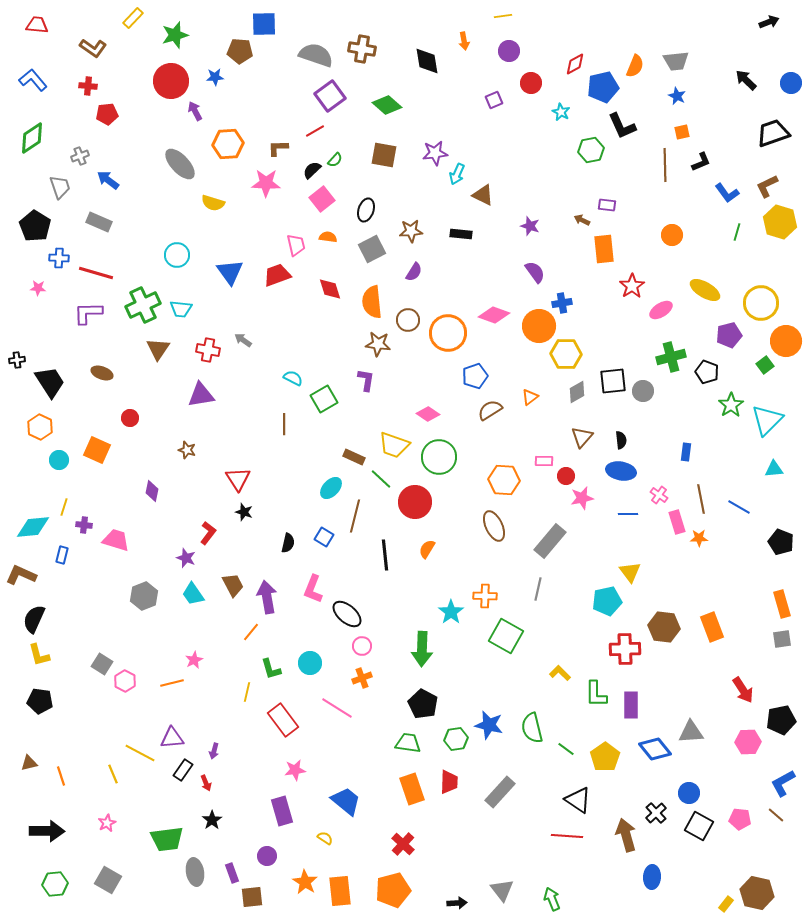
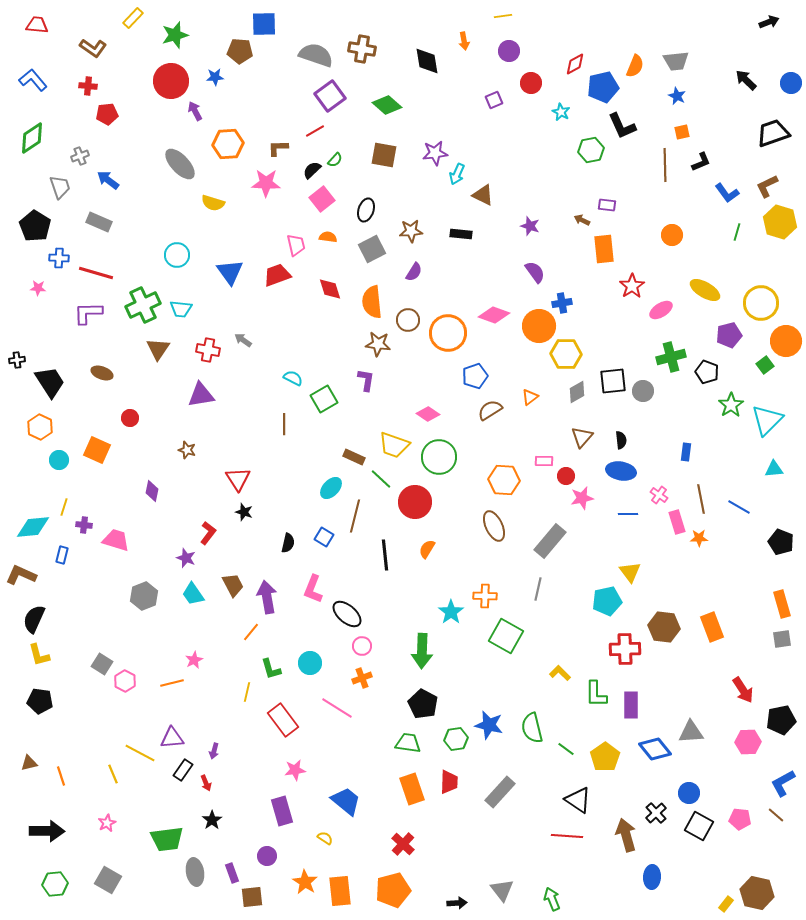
green arrow at (422, 649): moved 2 px down
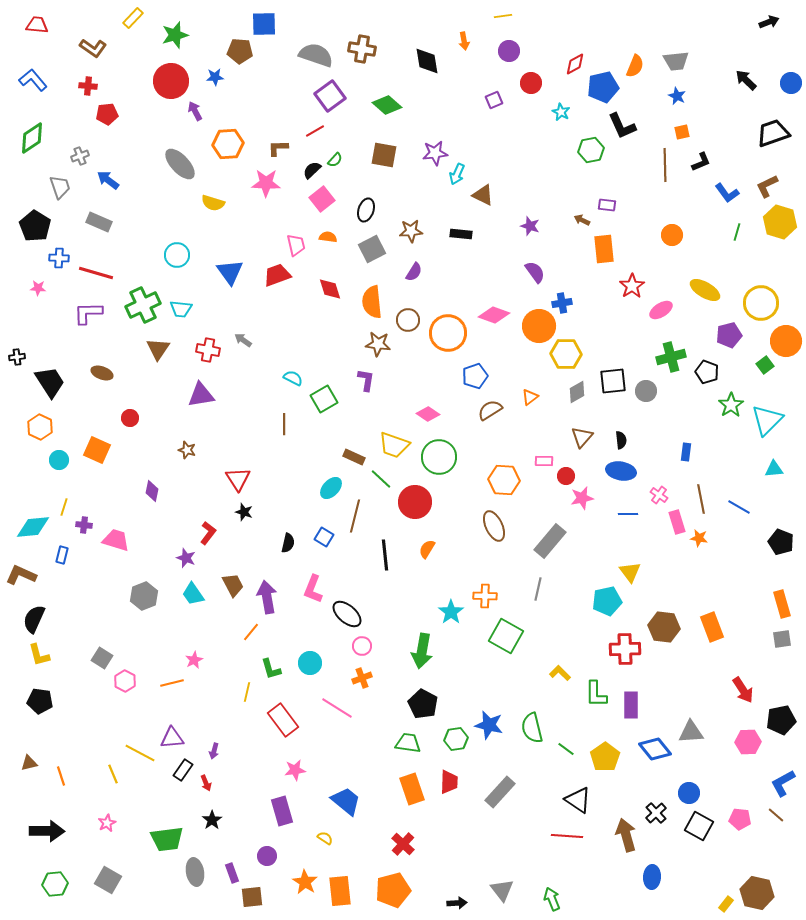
black cross at (17, 360): moved 3 px up
gray circle at (643, 391): moved 3 px right
orange star at (699, 538): rotated 12 degrees clockwise
green arrow at (422, 651): rotated 8 degrees clockwise
gray square at (102, 664): moved 6 px up
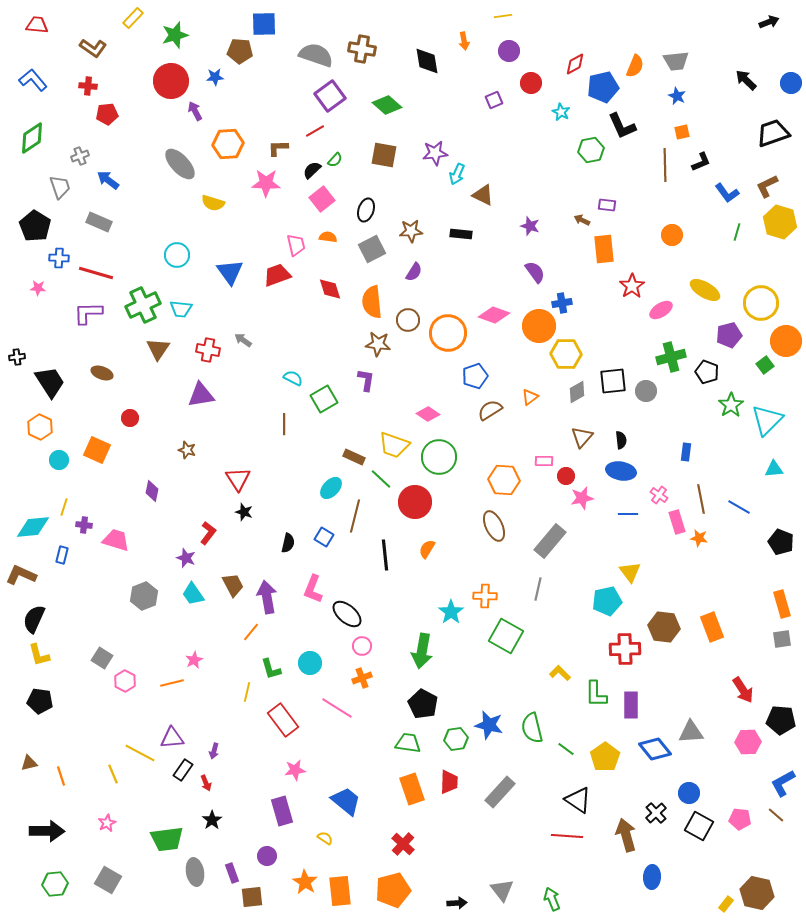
black pentagon at (781, 720): rotated 16 degrees clockwise
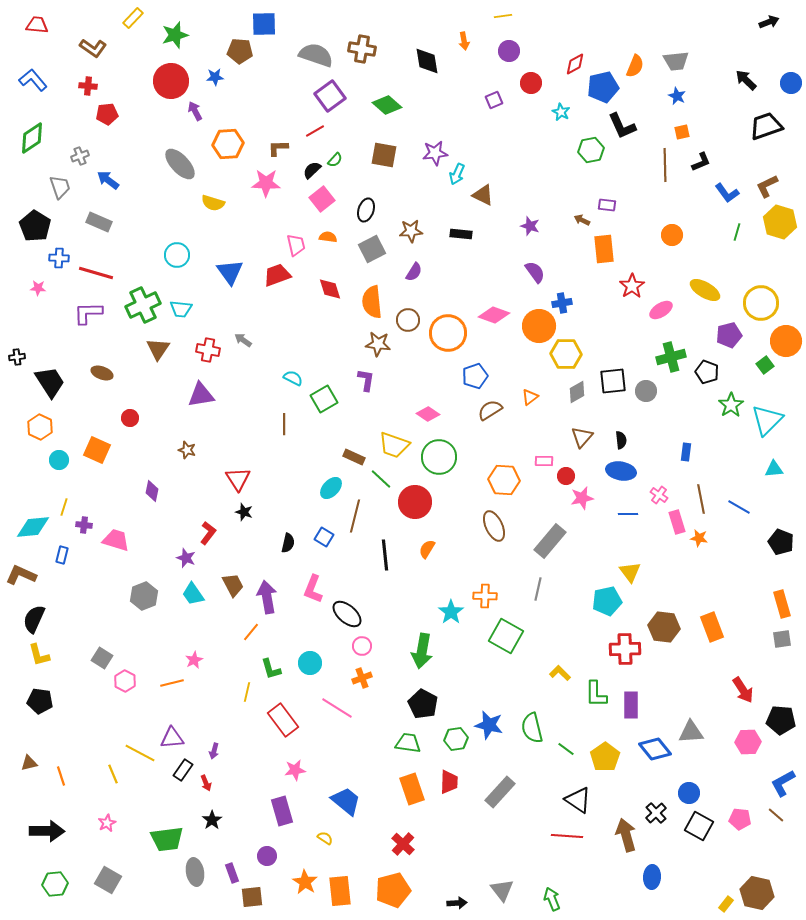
black trapezoid at (773, 133): moved 7 px left, 7 px up
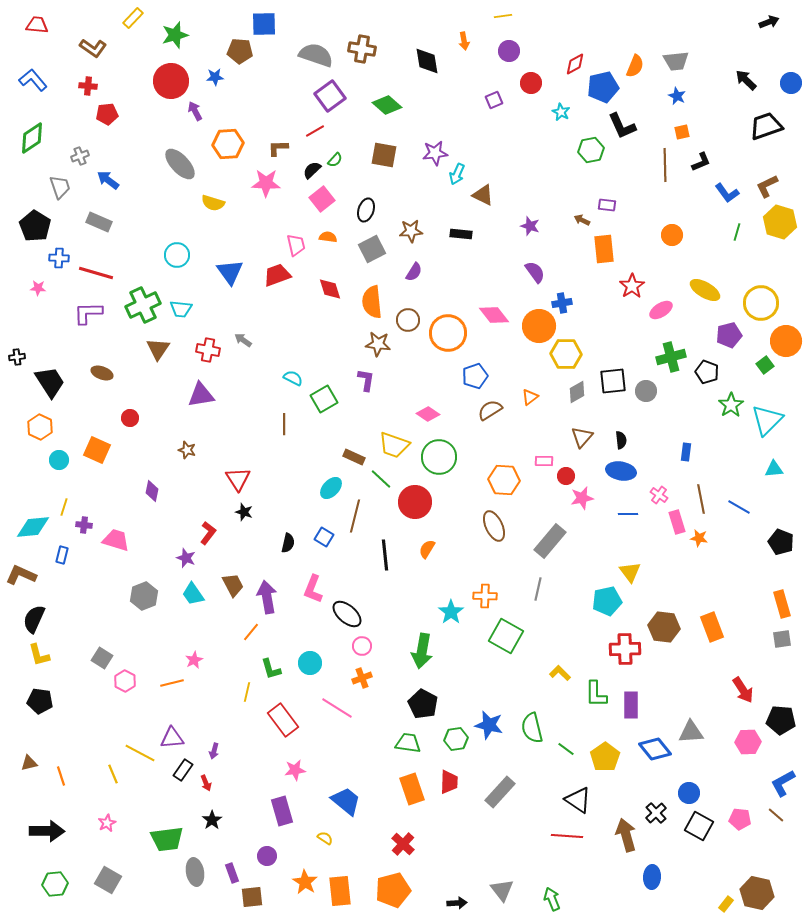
pink diamond at (494, 315): rotated 32 degrees clockwise
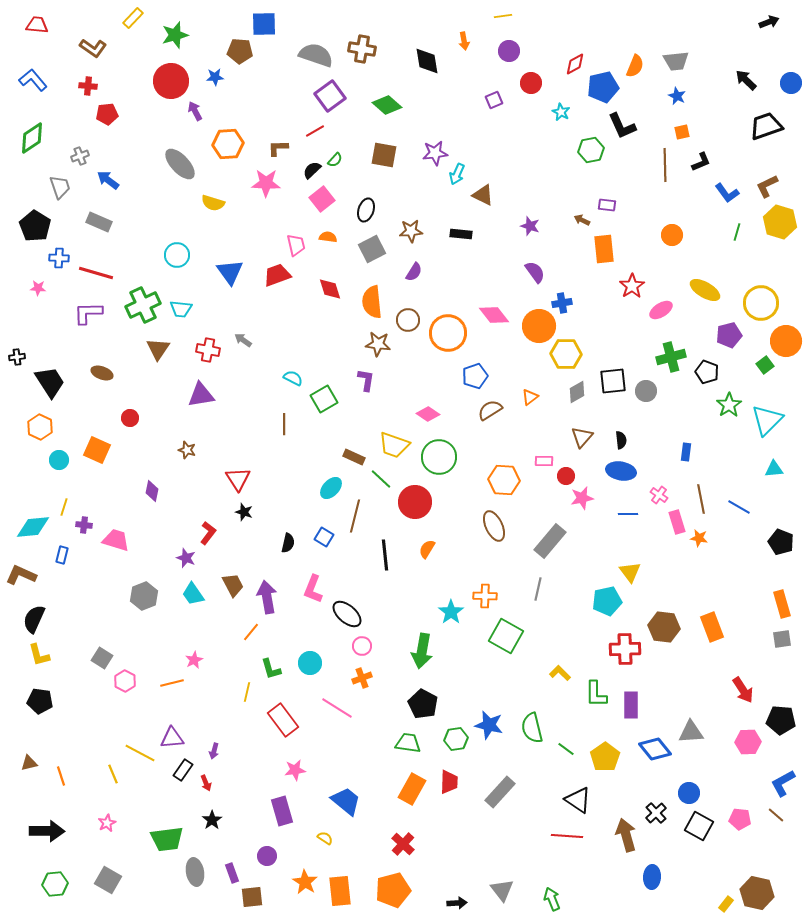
green star at (731, 405): moved 2 px left
orange rectangle at (412, 789): rotated 48 degrees clockwise
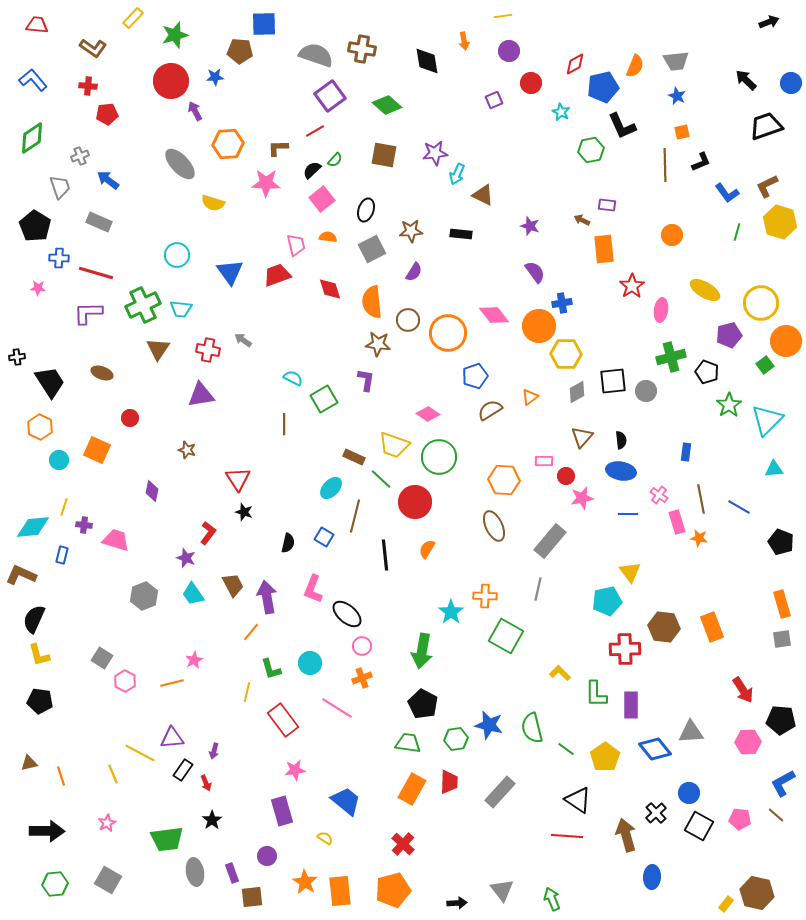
pink ellipse at (661, 310): rotated 50 degrees counterclockwise
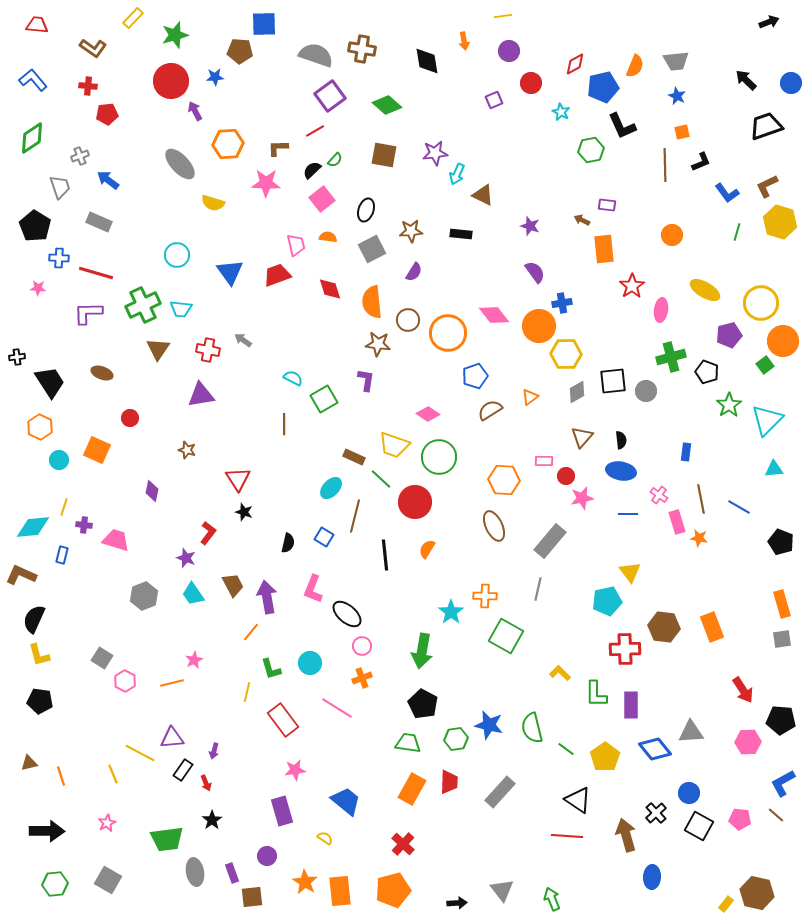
orange circle at (786, 341): moved 3 px left
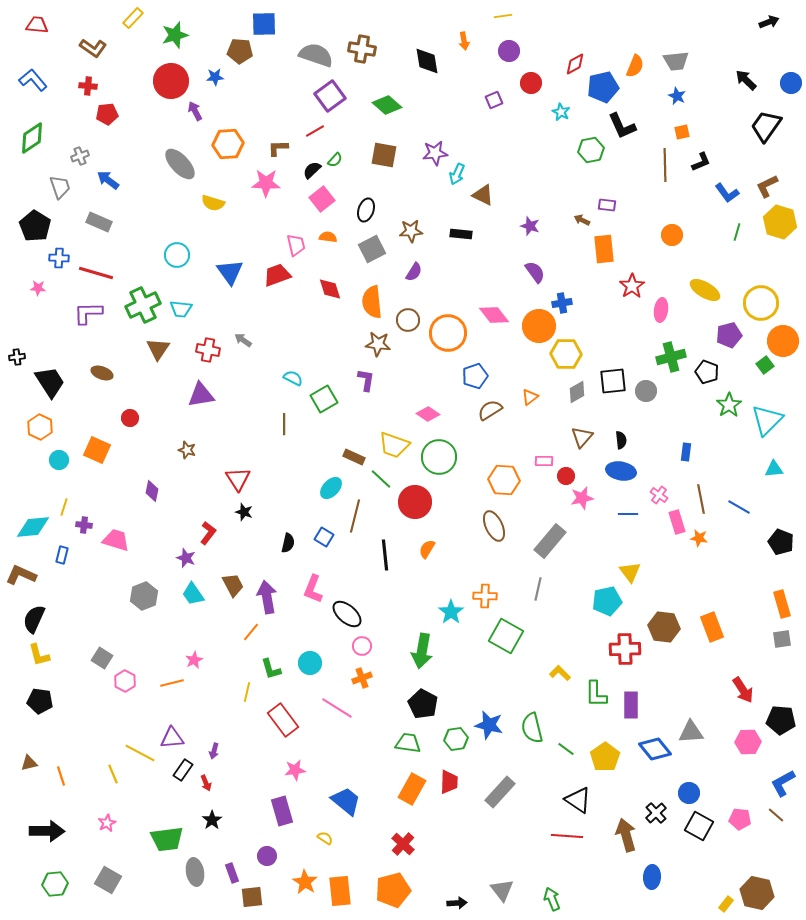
black trapezoid at (766, 126): rotated 36 degrees counterclockwise
